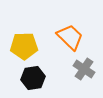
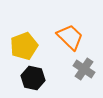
yellow pentagon: rotated 20 degrees counterclockwise
black hexagon: rotated 20 degrees clockwise
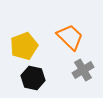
gray cross: moved 1 px left, 1 px down; rotated 25 degrees clockwise
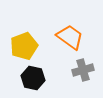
orange trapezoid: rotated 8 degrees counterclockwise
gray cross: rotated 15 degrees clockwise
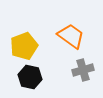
orange trapezoid: moved 1 px right, 1 px up
black hexagon: moved 3 px left, 1 px up
